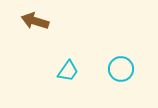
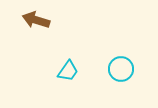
brown arrow: moved 1 px right, 1 px up
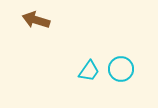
cyan trapezoid: moved 21 px right
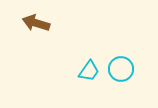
brown arrow: moved 3 px down
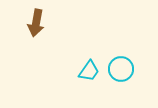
brown arrow: rotated 96 degrees counterclockwise
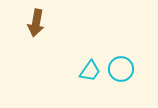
cyan trapezoid: moved 1 px right
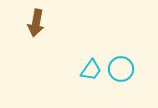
cyan trapezoid: moved 1 px right, 1 px up
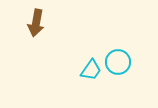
cyan circle: moved 3 px left, 7 px up
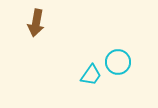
cyan trapezoid: moved 5 px down
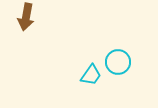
brown arrow: moved 10 px left, 6 px up
